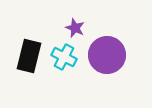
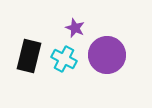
cyan cross: moved 2 px down
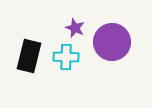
purple circle: moved 5 px right, 13 px up
cyan cross: moved 2 px right, 2 px up; rotated 25 degrees counterclockwise
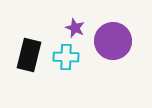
purple circle: moved 1 px right, 1 px up
black rectangle: moved 1 px up
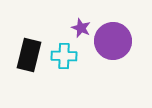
purple star: moved 6 px right
cyan cross: moved 2 px left, 1 px up
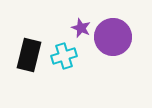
purple circle: moved 4 px up
cyan cross: rotated 20 degrees counterclockwise
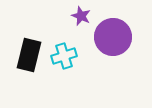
purple star: moved 12 px up
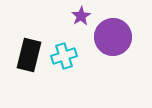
purple star: rotated 18 degrees clockwise
